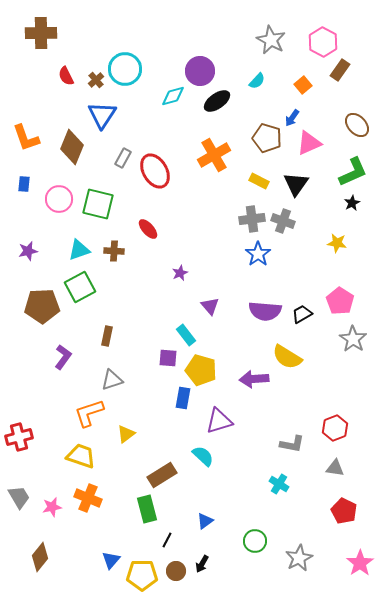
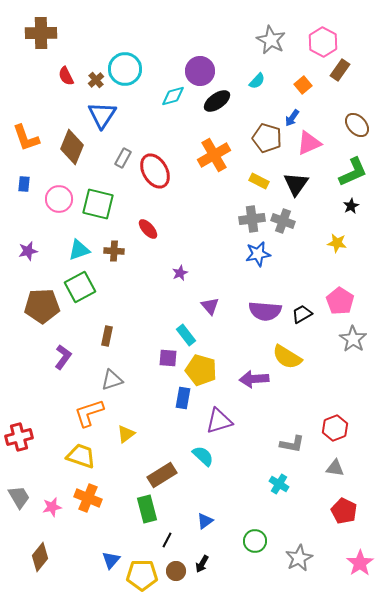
black star at (352, 203): moved 1 px left, 3 px down
blue star at (258, 254): rotated 25 degrees clockwise
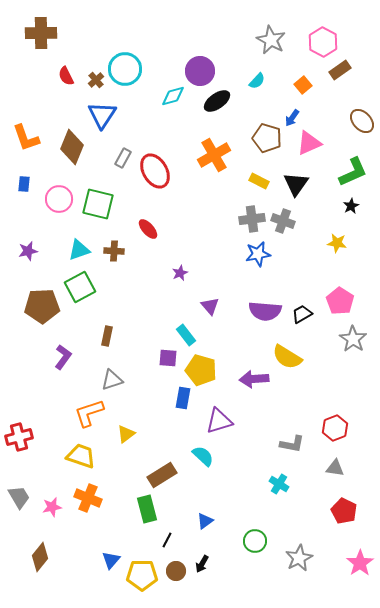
brown rectangle at (340, 70): rotated 20 degrees clockwise
brown ellipse at (357, 125): moved 5 px right, 4 px up
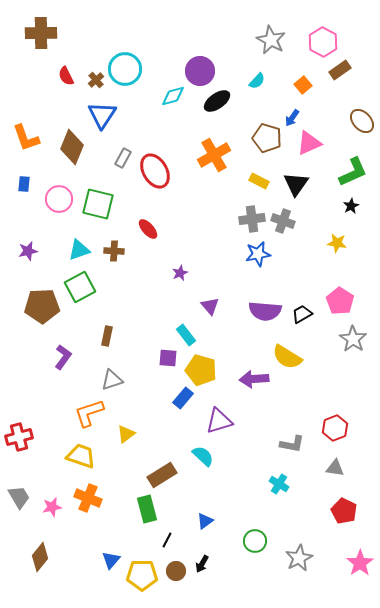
blue rectangle at (183, 398): rotated 30 degrees clockwise
